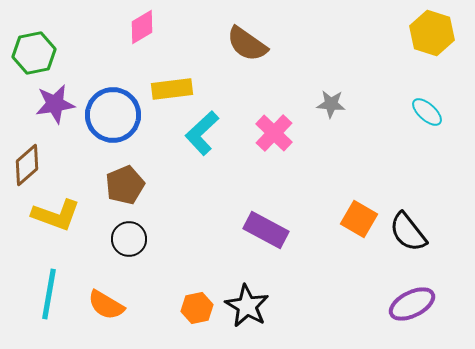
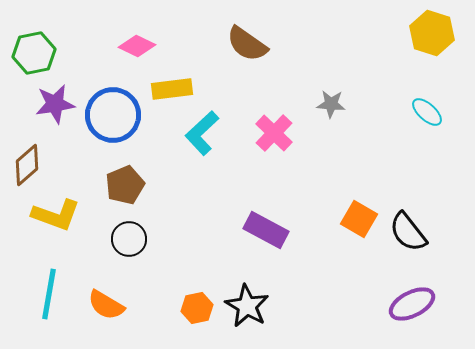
pink diamond: moved 5 px left, 19 px down; rotated 57 degrees clockwise
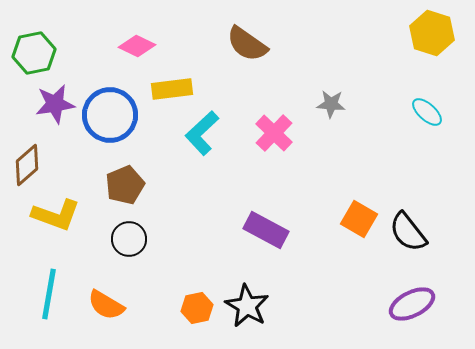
blue circle: moved 3 px left
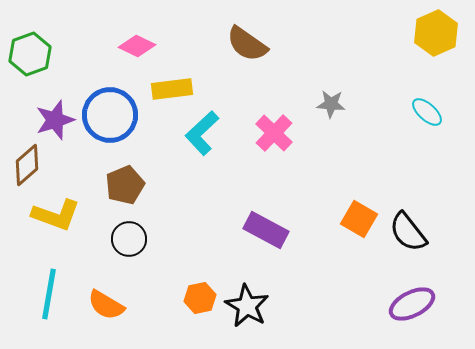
yellow hexagon: moved 4 px right; rotated 18 degrees clockwise
green hexagon: moved 4 px left, 1 px down; rotated 9 degrees counterclockwise
purple star: moved 16 px down; rotated 9 degrees counterclockwise
orange hexagon: moved 3 px right, 10 px up
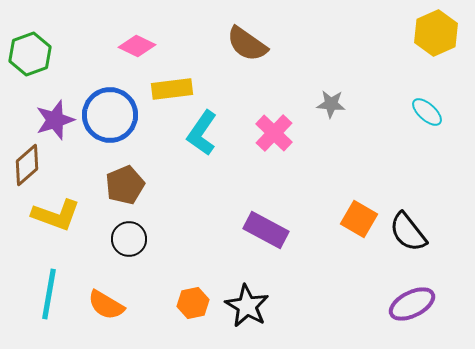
cyan L-shape: rotated 12 degrees counterclockwise
orange hexagon: moved 7 px left, 5 px down
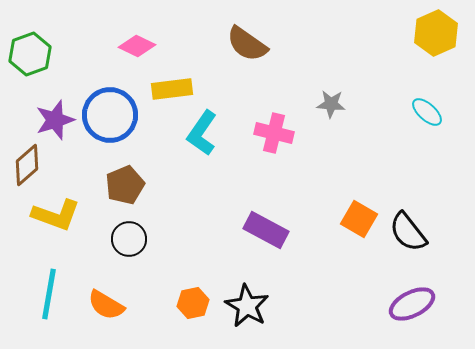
pink cross: rotated 30 degrees counterclockwise
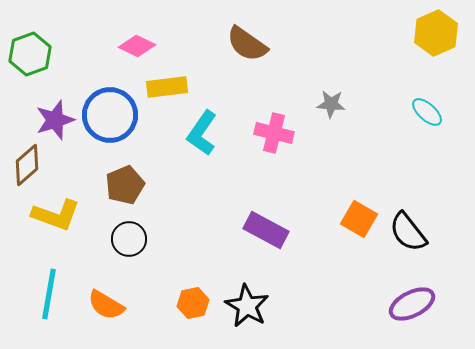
yellow rectangle: moved 5 px left, 2 px up
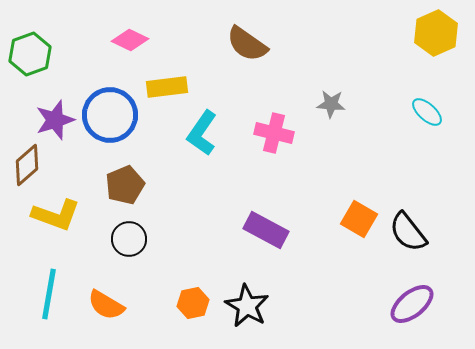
pink diamond: moved 7 px left, 6 px up
purple ellipse: rotated 12 degrees counterclockwise
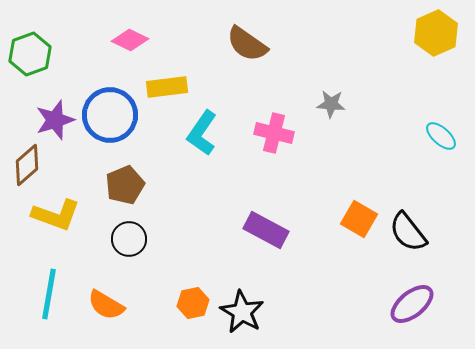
cyan ellipse: moved 14 px right, 24 px down
black star: moved 5 px left, 6 px down
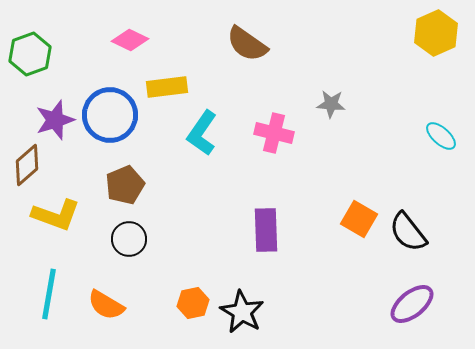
purple rectangle: rotated 60 degrees clockwise
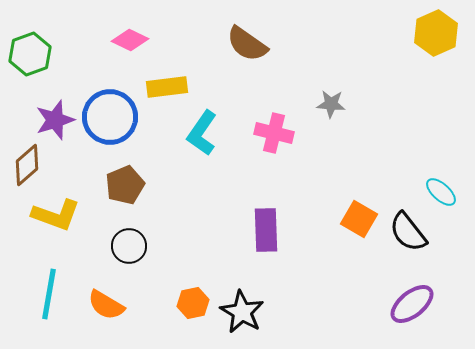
blue circle: moved 2 px down
cyan ellipse: moved 56 px down
black circle: moved 7 px down
